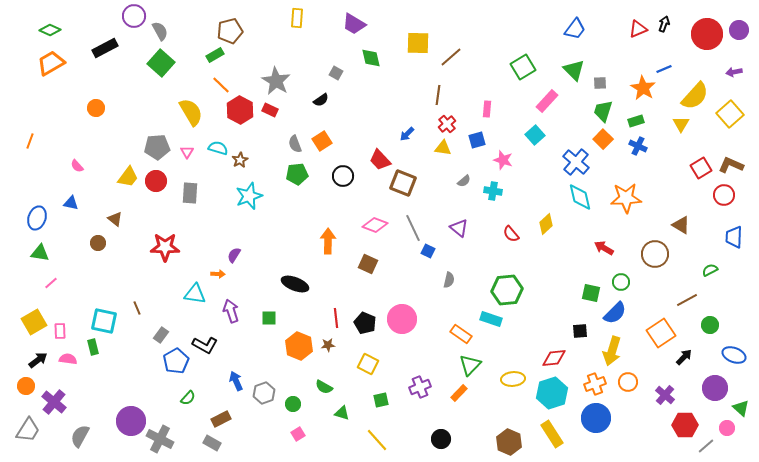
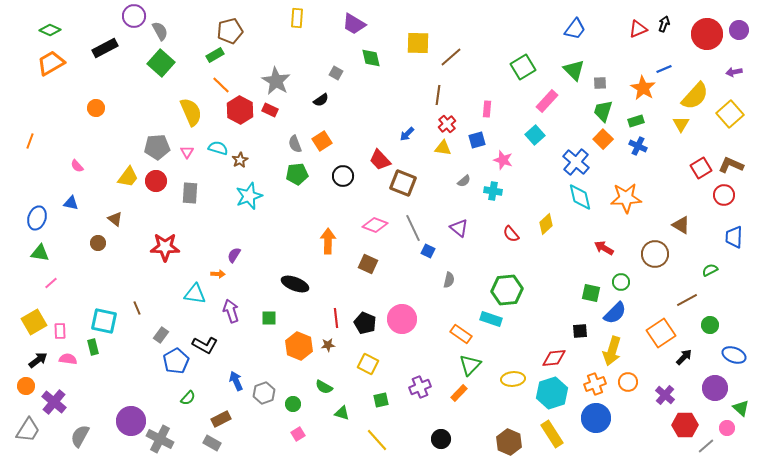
yellow semicircle at (191, 112): rotated 8 degrees clockwise
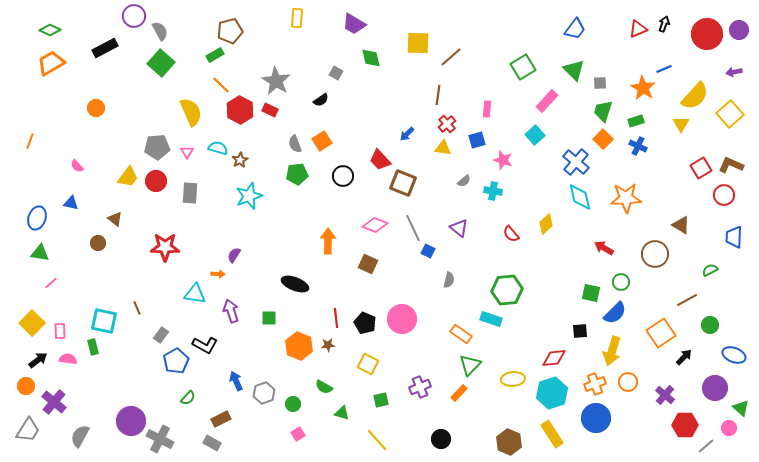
yellow square at (34, 322): moved 2 px left, 1 px down; rotated 15 degrees counterclockwise
pink circle at (727, 428): moved 2 px right
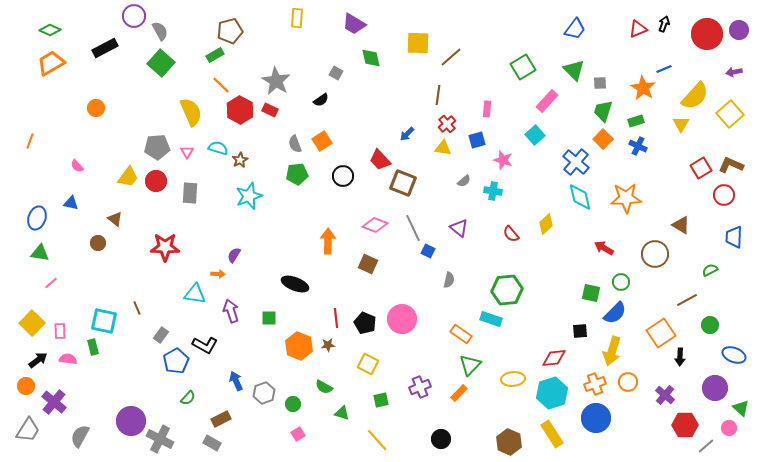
black arrow at (684, 357): moved 4 px left; rotated 138 degrees clockwise
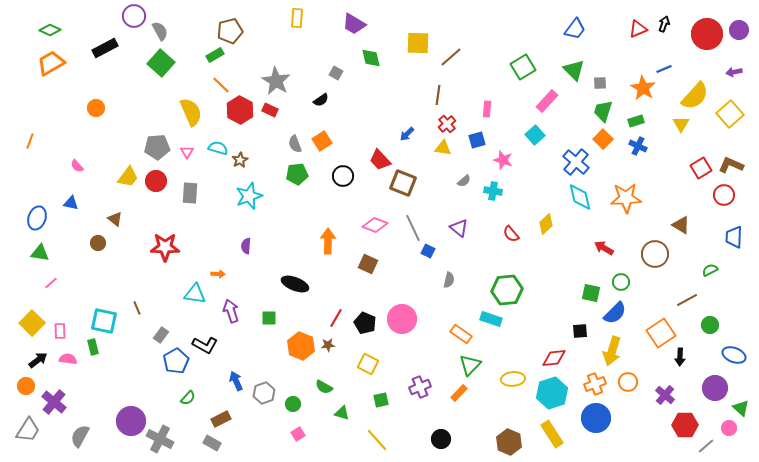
purple semicircle at (234, 255): moved 12 px right, 9 px up; rotated 28 degrees counterclockwise
red line at (336, 318): rotated 36 degrees clockwise
orange hexagon at (299, 346): moved 2 px right
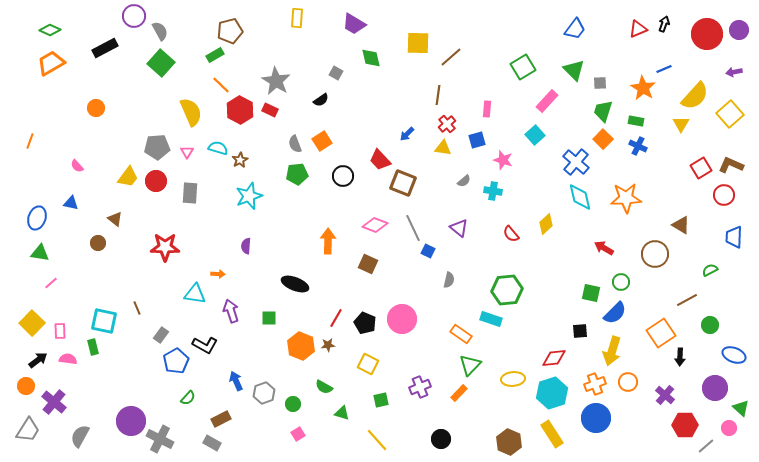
green rectangle at (636, 121): rotated 28 degrees clockwise
